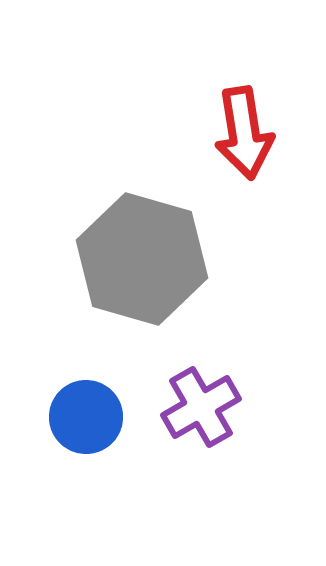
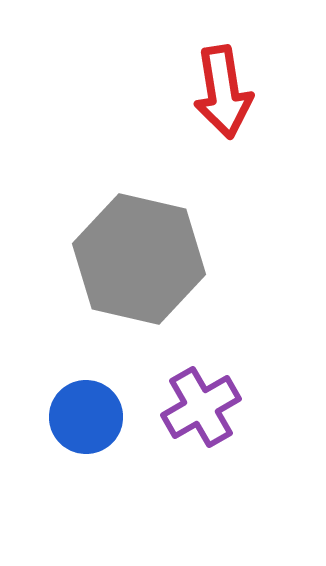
red arrow: moved 21 px left, 41 px up
gray hexagon: moved 3 px left; rotated 3 degrees counterclockwise
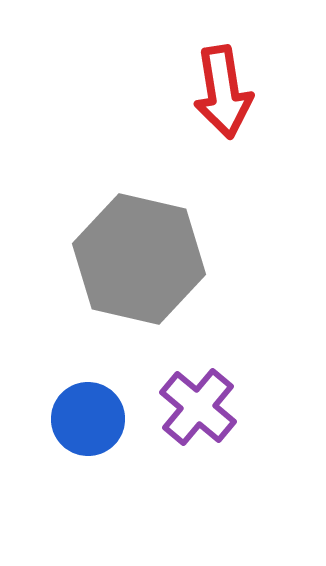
purple cross: moved 3 px left; rotated 20 degrees counterclockwise
blue circle: moved 2 px right, 2 px down
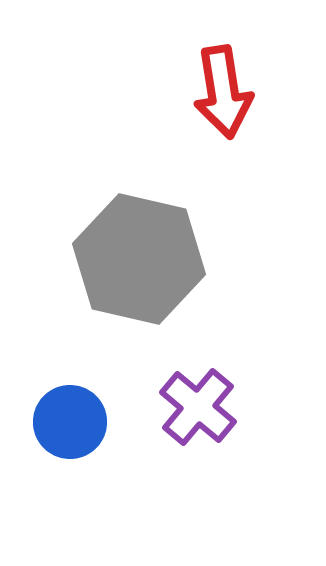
blue circle: moved 18 px left, 3 px down
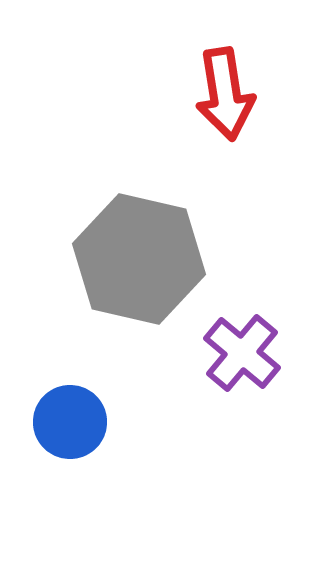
red arrow: moved 2 px right, 2 px down
purple cross: moved 44 px right, 54 px up
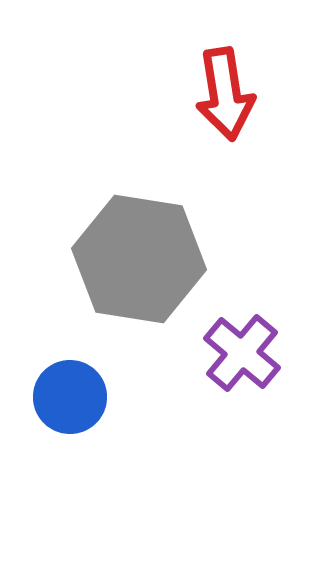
gray hexagon: rotated 4 degrees counterclockwise
blue circle: moved 25 px up
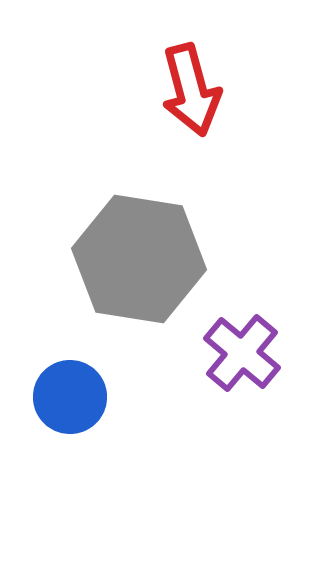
red arrow: moved 34 px left, 4 px up; rotated 6 degrees counterclockwise
